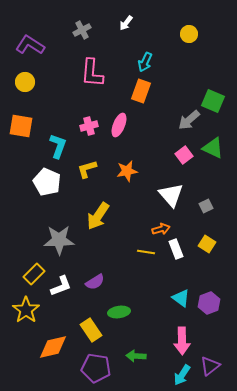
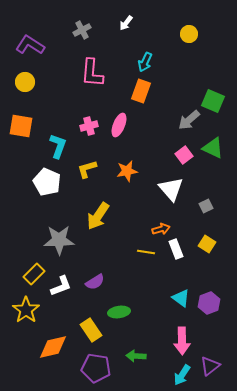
white triangle at (171, 195): moved 6 px up
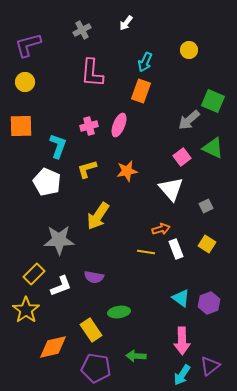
yellow circle at (189, 34): moved 16 px down
purple L-shape at (30, 45): moved 2 px left; rotated 48 degrees counterclockwise
orange square at (21, 126): rotated 10 degrees counterclockwise
pink square at (184, 155): moved 2 px left, 2 px down
purple semicircle at (95, 282): moved 1 px left, 5 px up; rotated 42 degrees clockwise
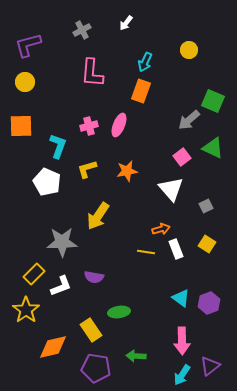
gray star at (59, 240): moved 3 px right, 2 px down
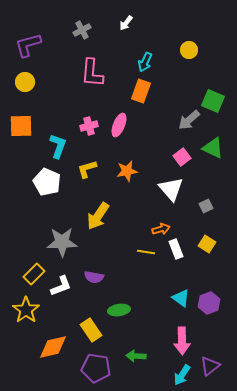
green ellipse at (119, 312): moved 2 px up
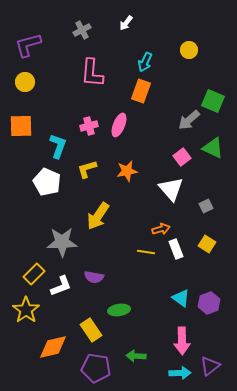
cyan arrow at (182, 375): moved 2 px left, 2 px up; rotated 125 degrees counterclockwise
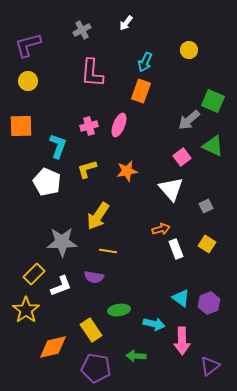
yellow circle at (25, 82): moved 3 px right, 1 px up
green triangle at (213, 148): moved 2 px up
yellow line at (146, 252): moved 38 px left, 1 px up
cyan arrow at (180, 373): moved 26 px left, 49 px up; rotated 15 degrees clockwise
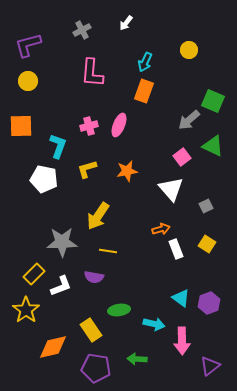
orange rectangle at (141, 91): moved 3 px right
white pentagon at (47, 182): moved 3 px left, 3 px up; rotated 12 degrees counterclockwise
green arrow at (136, 356): moved 1 px right, 3 px down
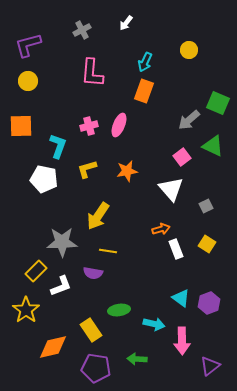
green square at (213, 101): moved 5 px right, 2 px down
yellow rectangle at (34, 274): moved 2 px right, 3 px up
purple semicircle at (94, 277): moved 1 px left, 4 px up
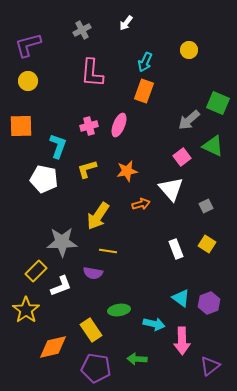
orange arrow at (161, 229): moved 20 px left, 25 px up
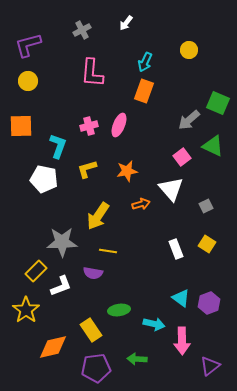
purple pentagon at (96, 368): rotated 16 degrees counterclockwise
